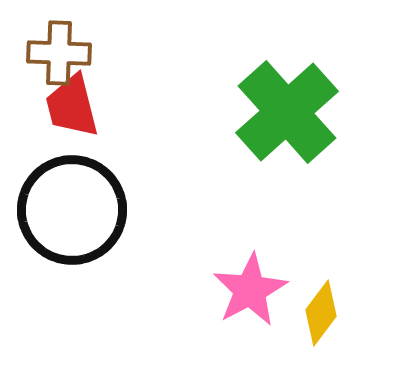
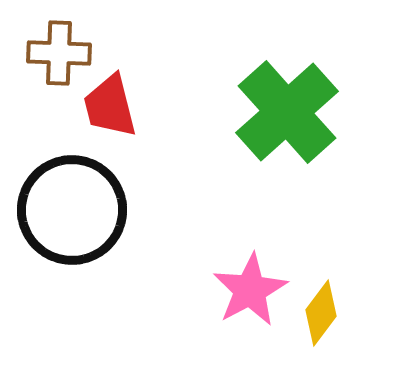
red trapezoid: moved 38 px right
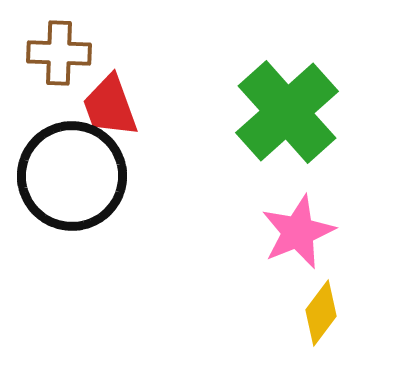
red trapezoid: rotated 6 degrees counterclockwise
black circle: moved 34 px up
pink star: moved 48 px right, 58 px up; rotated 6 degrees clockwise
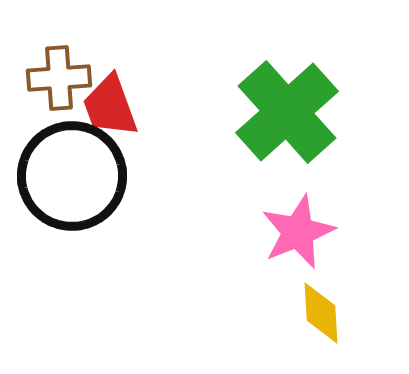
brown cross: moved 25 px down; rotated 6 degrees counterclockwise
yellow diamond: rotated 40 degrees counterclockwise
